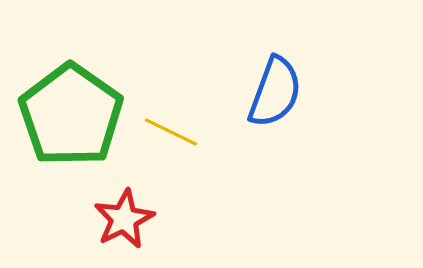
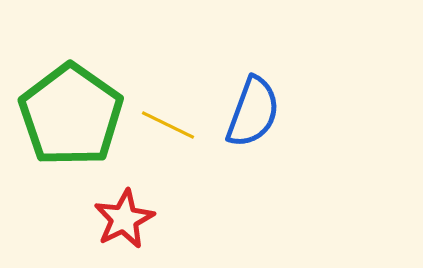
blue semicircle: moved 22 px left, 20 px down
yellow line: moved 3 px left, 7 px up
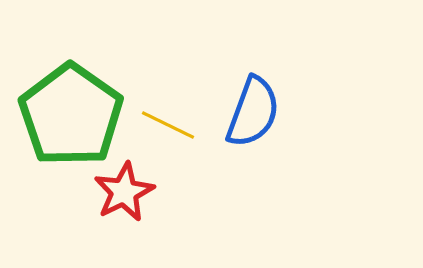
red star: moved 27 px up
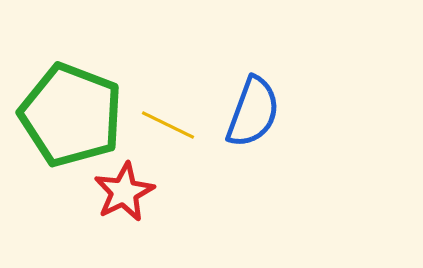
green pentagon: rotated 14 degrees counterclockwise
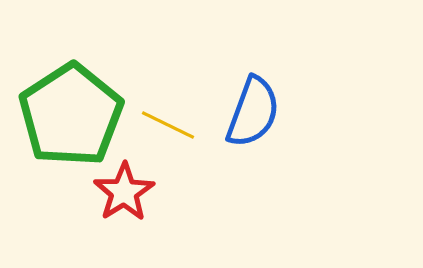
green pentagon: rotated 18 degrees clockwise
red star: rotated 6 degrees counterclockwise
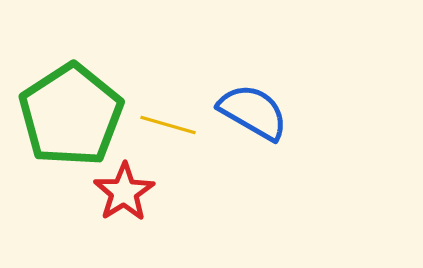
blue semicircle: rotated 80 degrees counterclockwise
yellow line: rotated 10 degrees counterclockwise
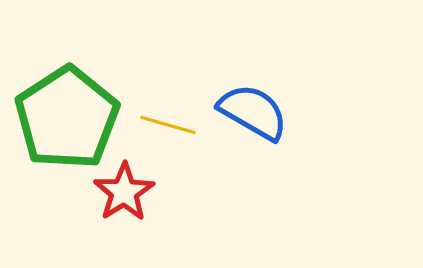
green pentagon: moved 4 px left, 3 px down
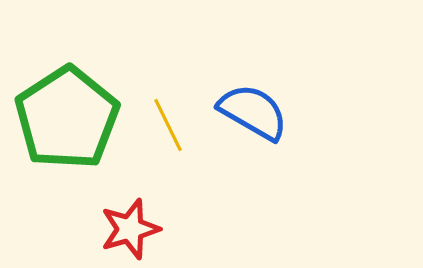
yellow line: rotated 48 degrees clockwise
red star: moved 6 px right, 37 px down; rotated 16 degrees clockwise
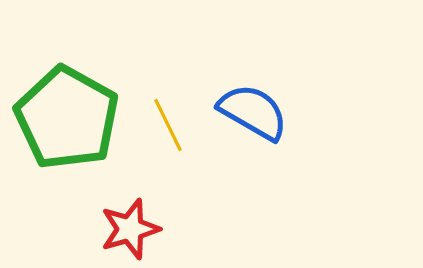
green pentagon: rotated 10 degrees counterclockwise
